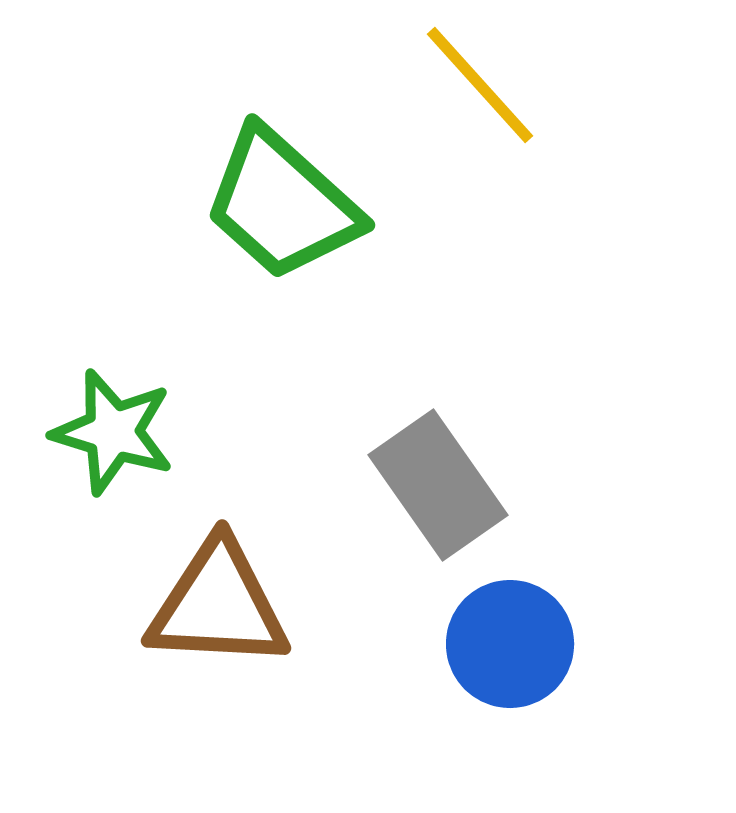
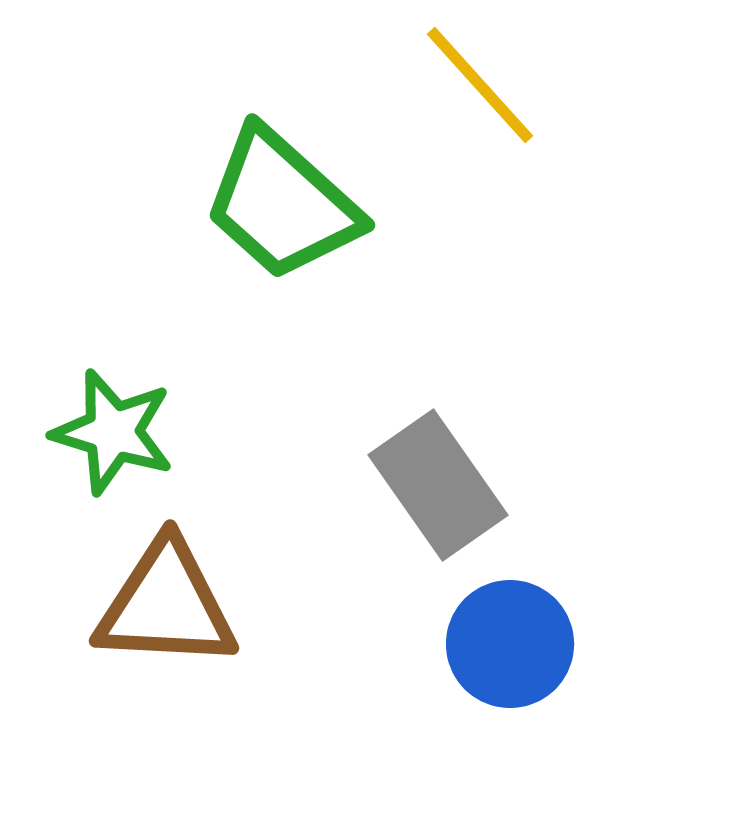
brown triangle: moved 52 px left
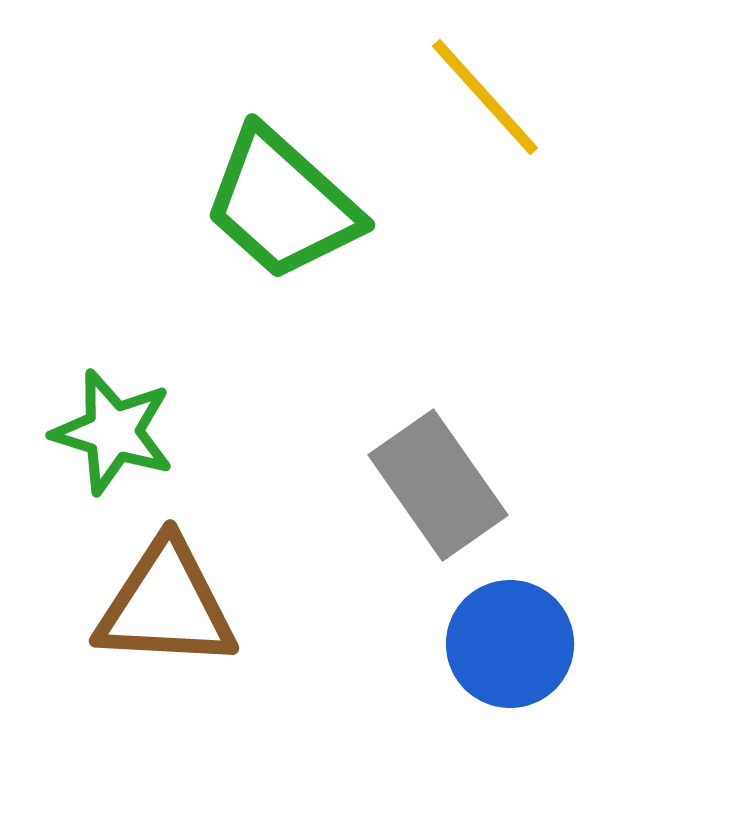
yellow line: moved 5 px right, 12 px down
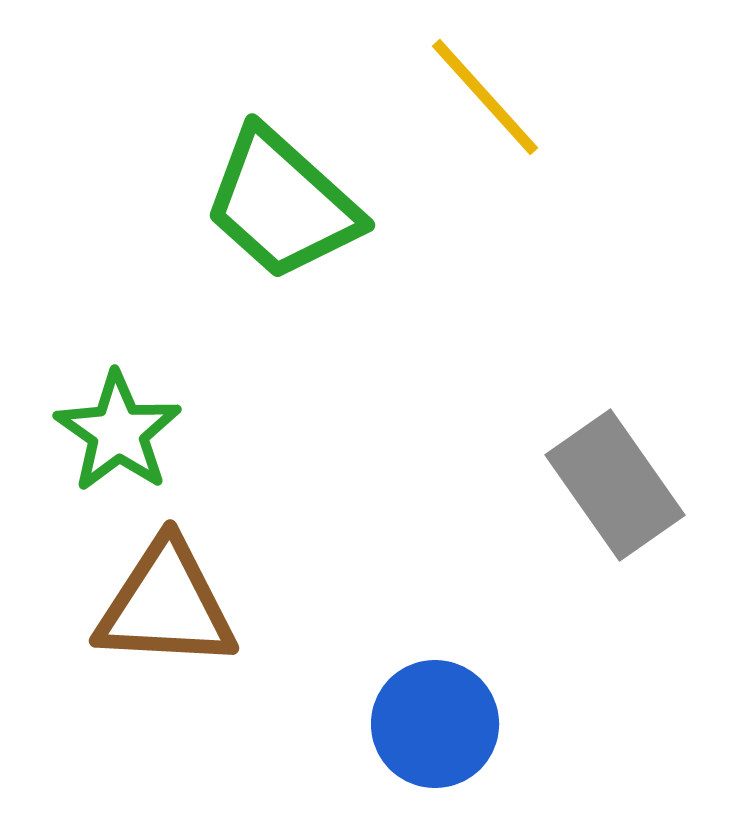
green star: moved 5 px right; rotated 18 degrees clockwise
gray rectangle: moved 177 px right
blue circle: moved 75 px left, 80 px down
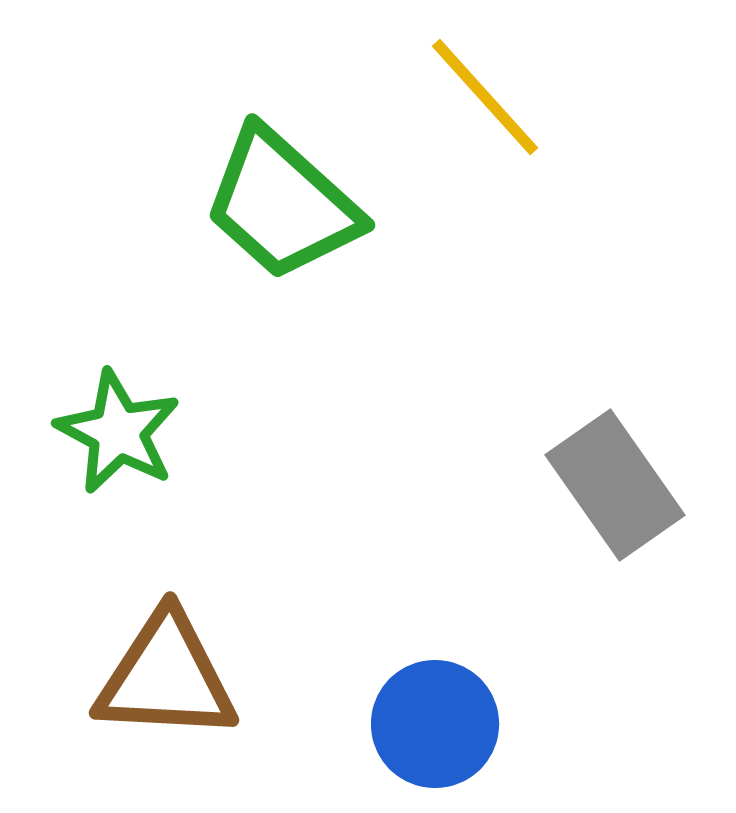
green star: rotated 7 degrees counterclockwise
brown triangle: moved 72 px down
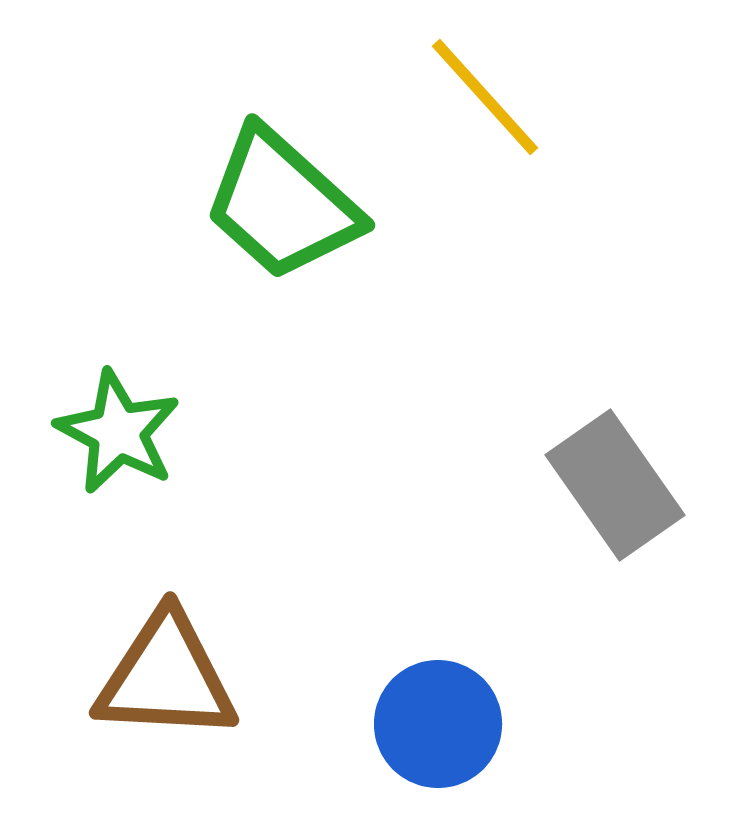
blue circle: moved 3 px right
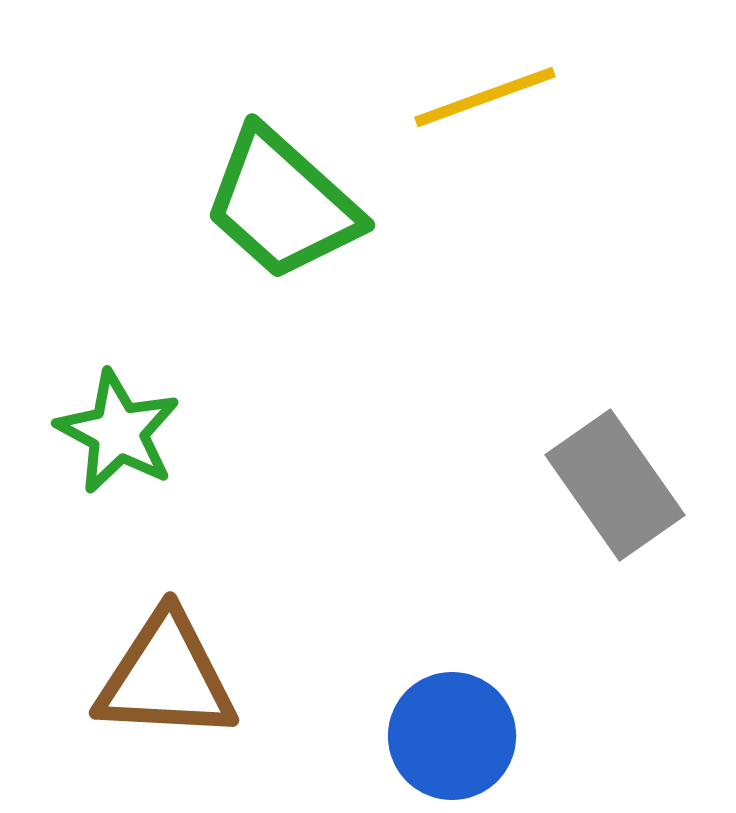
yellow line: rotated 68 degrees counterclockwise
blue circle: moved 14 px right, 12 px down
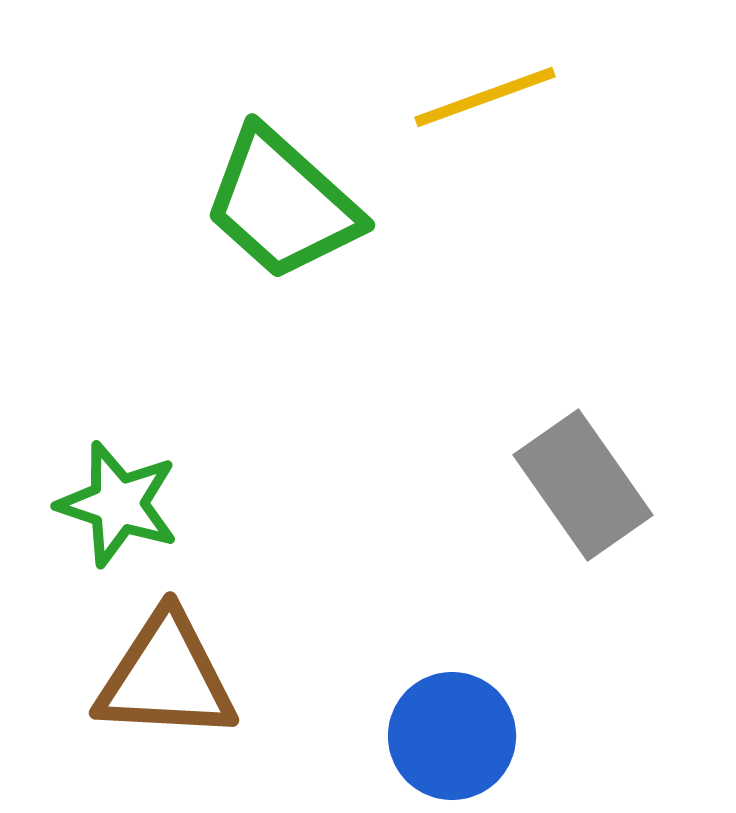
green star: moved 72 px down; rotated 10 degrees counterclockwise
gray rectangle: moved 32 px left
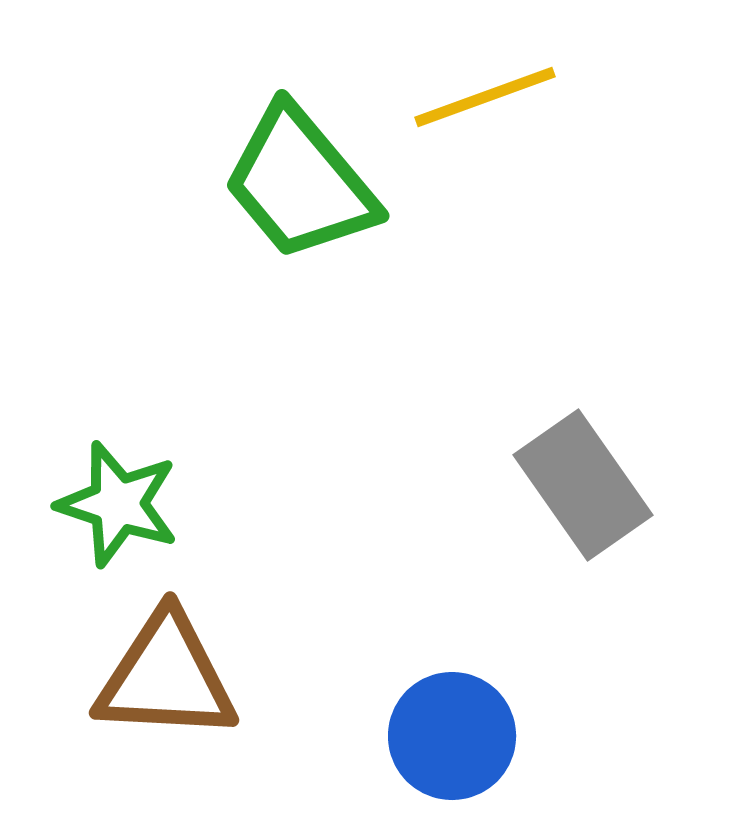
green trapezoid: moved 18 px right, 21 px up; rotated 8 degrees clockwise
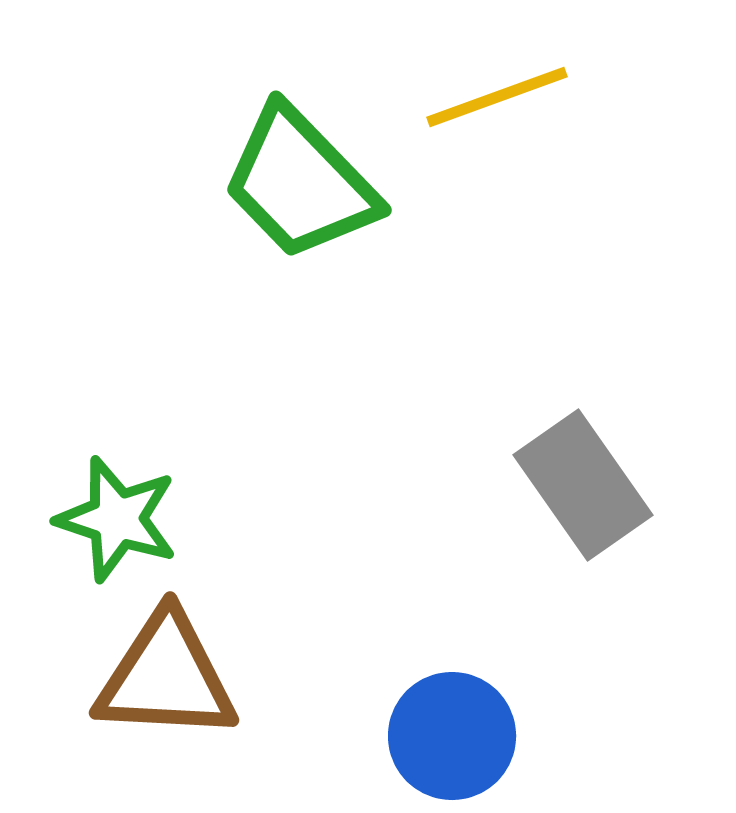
yellow line: moved 12 px right
green trapezoid: rotated 4 degrees counterclockwise
green star: moved 1 px left, 15 px down
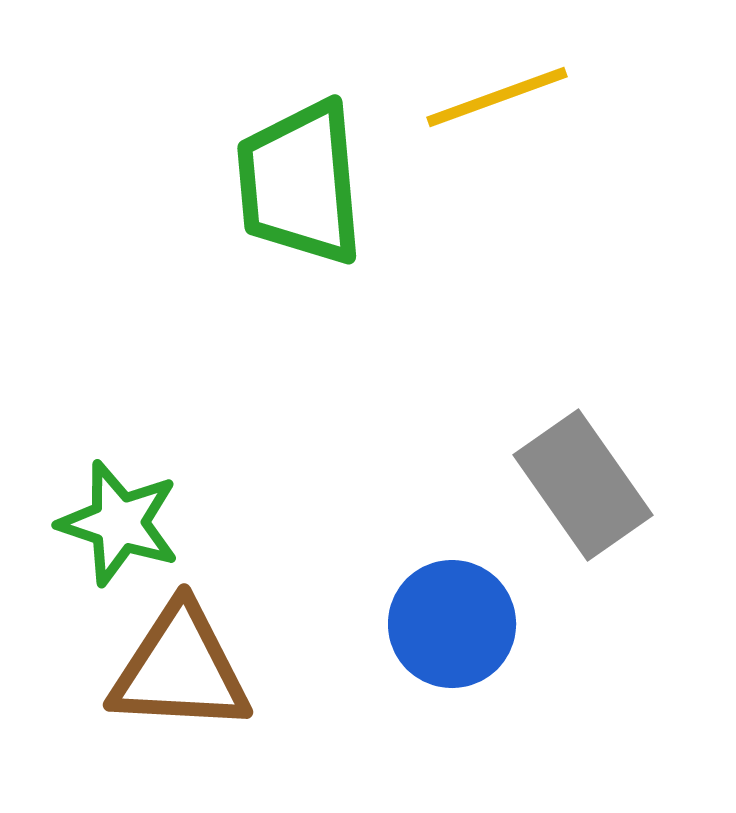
green trapezoid: rotated 39 degrees clockwise
green star: moved 2 px right, 4 px down
brown triangle: moved 14 px right, 8 px up
blue circle: moved 112 px up
